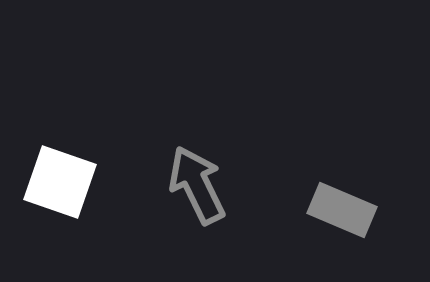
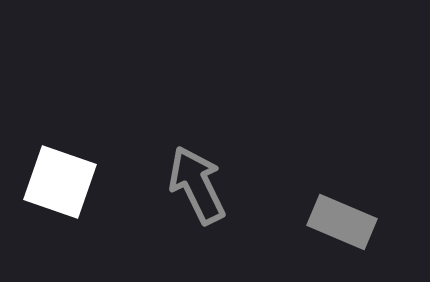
gray rectangle: moved 12 px down
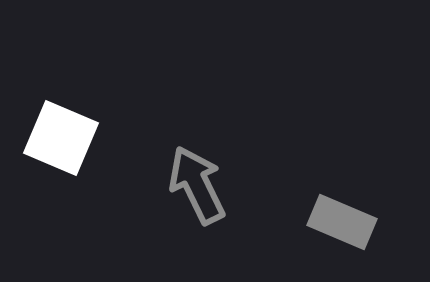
white square: moved 1 px right, 44 px up; rotated 4 degrees clockwise
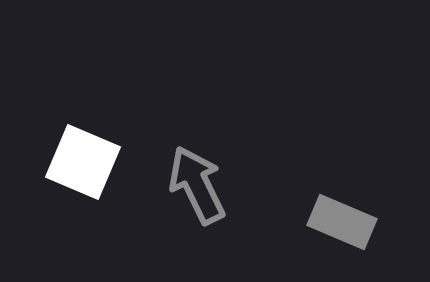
white square: moved 22 px right, 24 px down
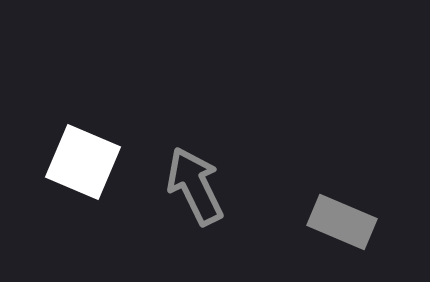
gray arrow: moved 2 px left, 1 px down
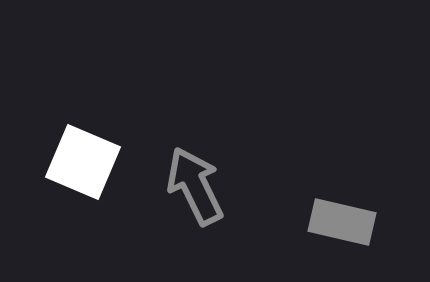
gray rectangle: rotated 10 degrees counterclockwise
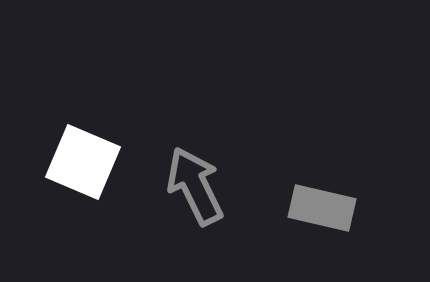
gray rectangle: moved 20 px left, 14 px up
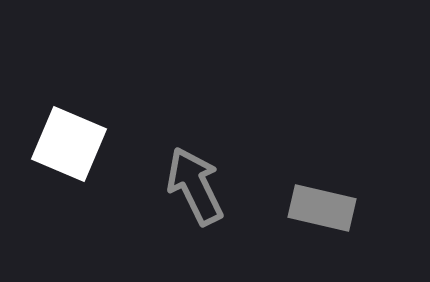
white square: moved 14 px left, 18 px up
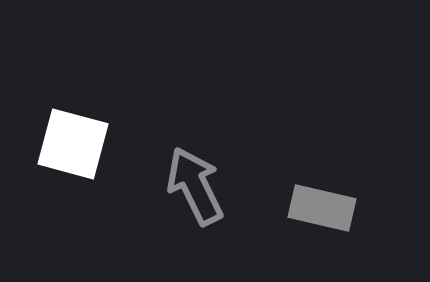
white square: moved 4 px right; rotated 8 degrees counterclockwise
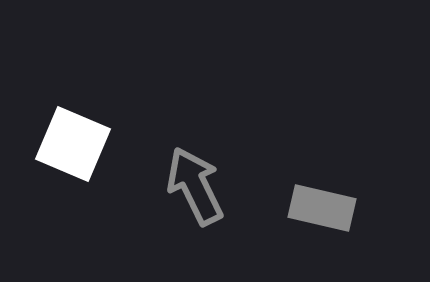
white square: rotated 8 degrees clockwise
